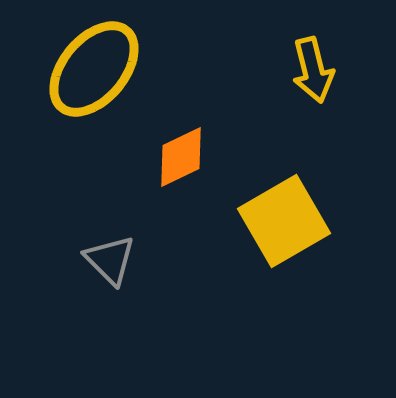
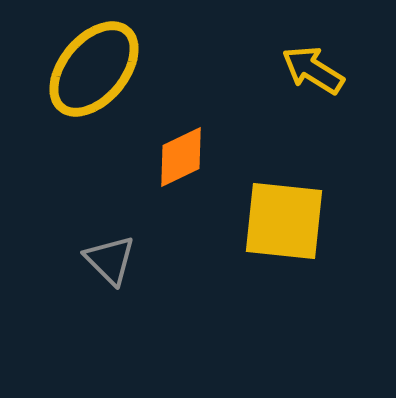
yellow arrow: rotated 136 degrees clockwise
yellow square: rotated 36 degrees clockwise
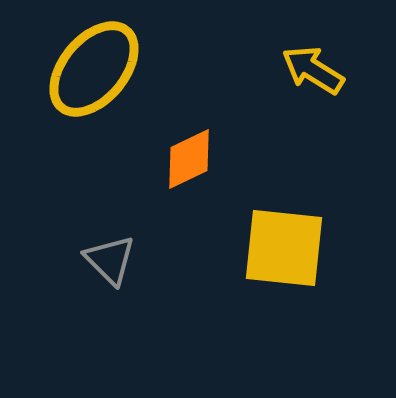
orange diamond: moved 8 px right, 2 px down
yellow square: moved 27 px down
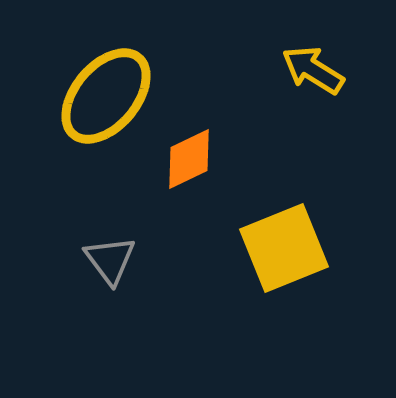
yellow ellipse: moved 12 px right, 27 px down
yellow square: rotated 28 degrees counterclockwise
gray triangle: rotated 8 degrees clockwise
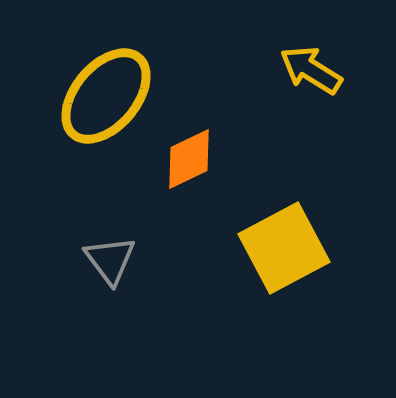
yellow arrow: moved 2 px left
yellow square: rotated 6 degrees counterclockwise
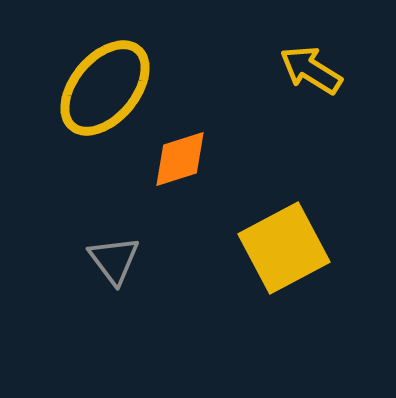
yellow ellipse: moved 1 px left, 8 px up
orange diamond: moved 9 px left; rotated 8 degrees clockwise
gray triangle: moved 4 px right
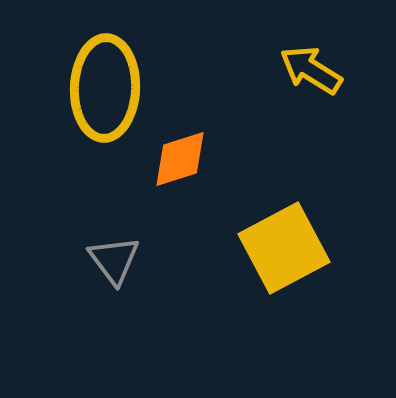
yellow ellipse: rotated 38 degrees counterclockwise
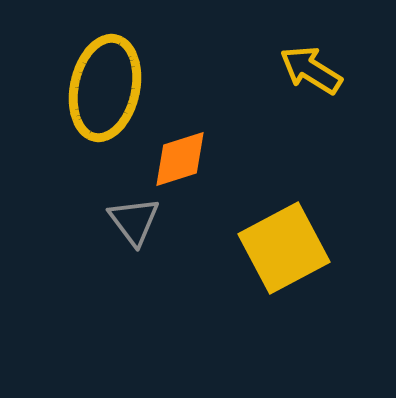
yellow ellipse: rotated 10 degrees clockwise
gray triangle: moved 20 px right, 39 px up
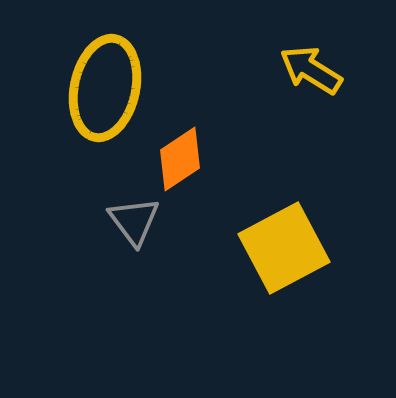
orange diamond: rotated 16 degrees counterclockwise
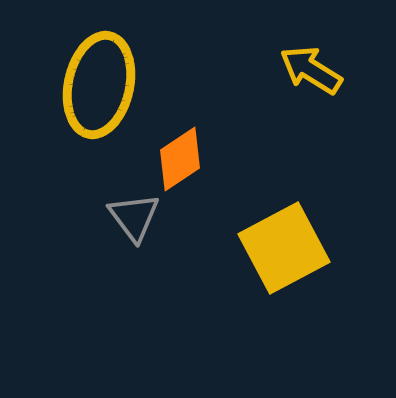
yellow ellipse: moved 6 px left, 3 px up
gray triangle: moved 4 px up
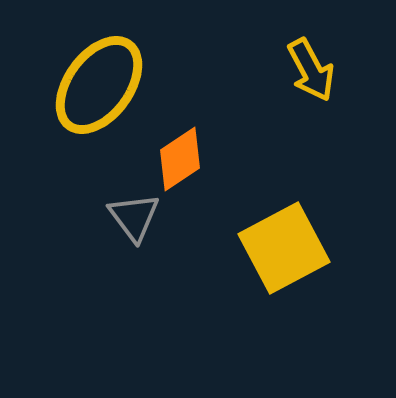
yellow arrow: rotated 150 degrees counterclockwise
yellow ellipse: rotated 24 degrees clockwise
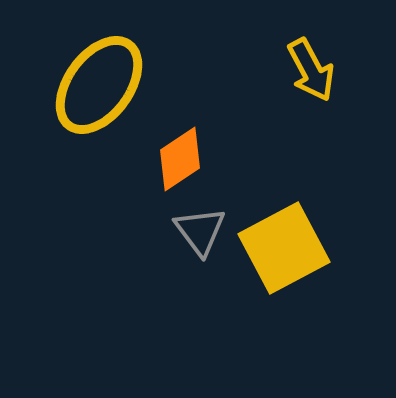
gray triangle: moved 66 px right, 14 px down
